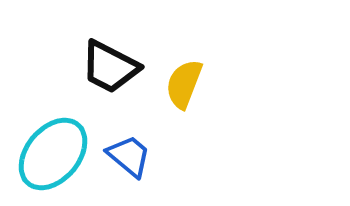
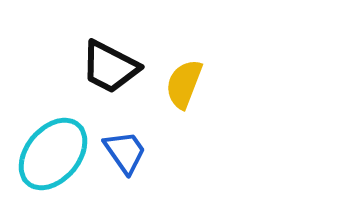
blue trapezoid: moved 4 px left, 4 px up; rotated 15 degrees clockwise
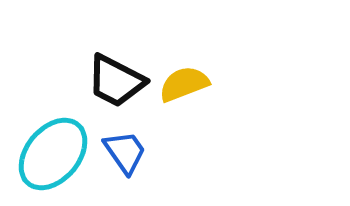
black trapezoid: moved 6 px right, 14 px down
yellow semicircle: rotated 48 degrees clockwise
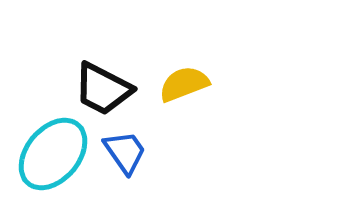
black trapezoid: moved 13 px left, 8 px down
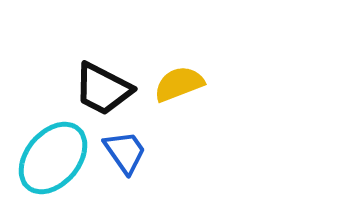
yellow semicircle: moved 5 px left
cyan ellipse: moved 4 px down
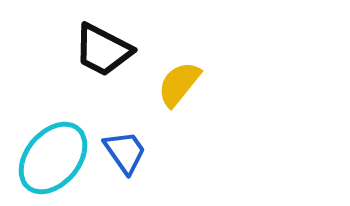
yellow semicircle: rotated 30 degrees counterclockwise
black trapezoid: moved 39 px up
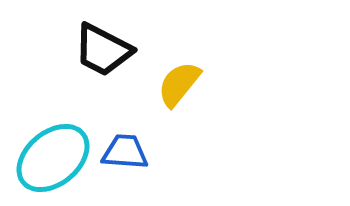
blue trapezoid: rotated 51 degrees counterclockwise
cyan ellipse: rotated 10 degrees clockwise
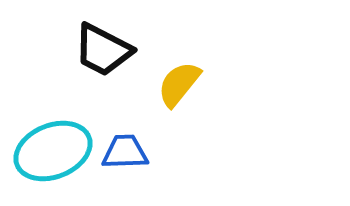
blue trapezoid: rotated 6 degrees counterclockwise
cyan ellipse: moved 7 px up; rotated 18 degrees clockwise
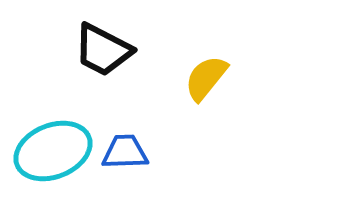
yellow semicircle: moved 27 px right, 6 px up
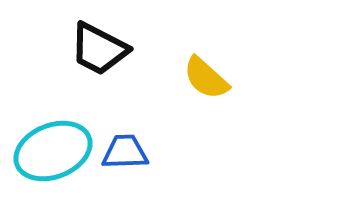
black trapezoid: moved 4 px left, 1 px up
yellow semicircle: rotated 87 degrees counterclockwise
